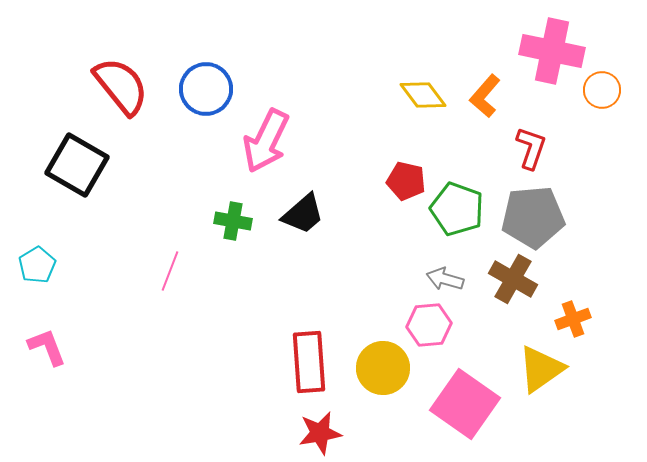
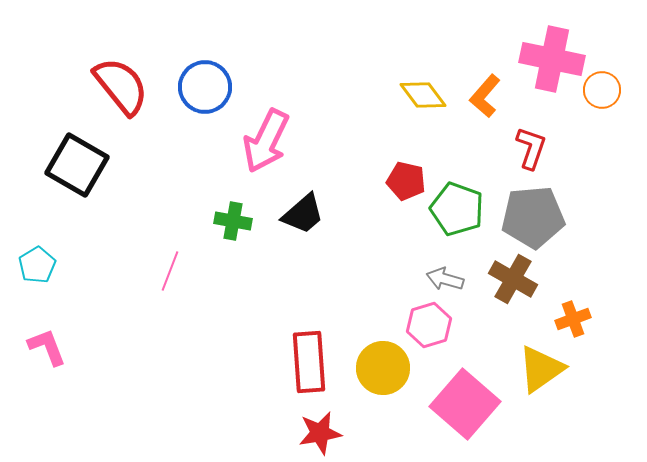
pink cross: moved 8 px down
blue circle: moved 1 px left, 2 px up
pink hexagon: rotated 12 degrees counterclockwise
pink square: rotated 6 degrees clockwise
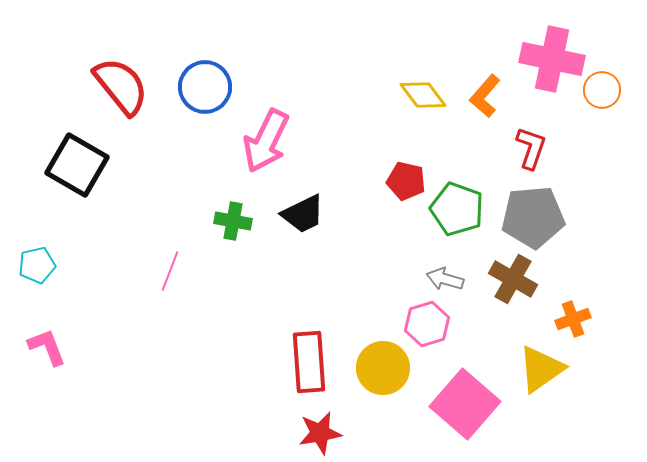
black trapezoid: rotated 15 degrees clockwise
cyan pentagon: rotated 18 degrees clockwise
pink hexagon: moved 2 px left, 1 px up
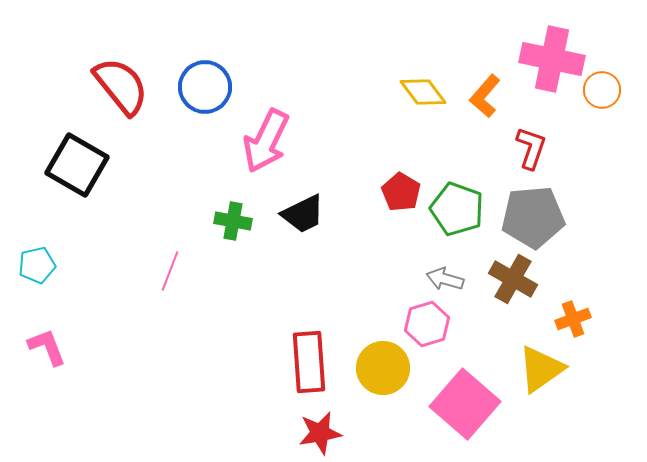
yellow diamond: moved 3 px up
red pentagon: moved 5 px left, 11 px down; rotated 18 degrees clockwise
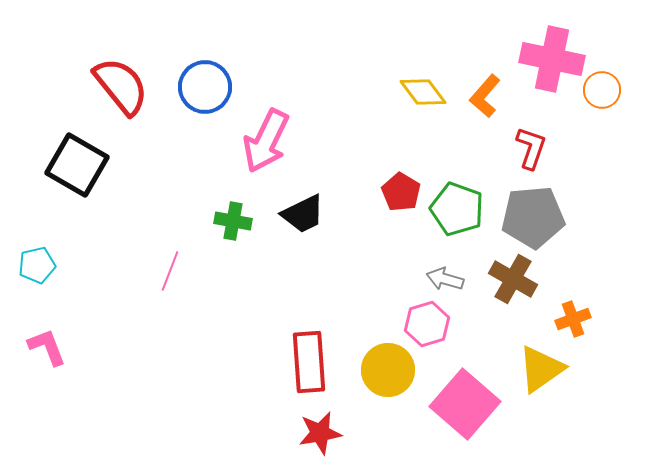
yellow circle: moved 5 px right, 2 px down
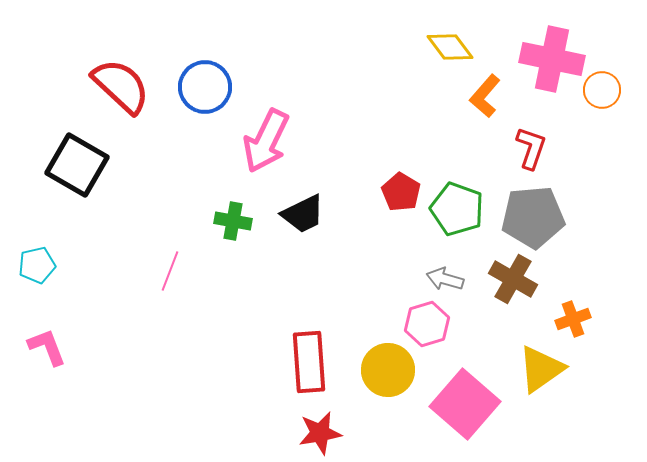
red semicircle: rotated 8 degrees counterclockwise
yellow diamond: moved 27 px right, 45 px up
